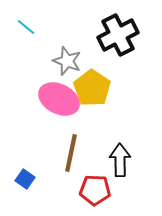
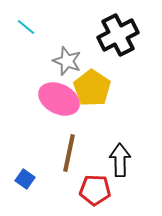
brown line: moved 2 px left
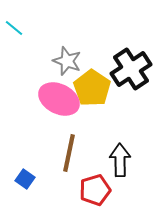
cyan line: moved 12 px left, 1 px down
black cross: moved 13 px right, 34 px down; rotated 6 degrees counterclockwise
red pentagon: rotated 20 degrees counterclockwise
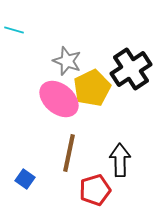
cyan line: moved 2 px down; rotated 24 degrees counterclockwise
yellow pentagon: rotated 12 degrees clockwise
pink ellipse: rotated 12 degrees clockwise
